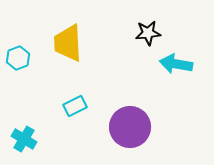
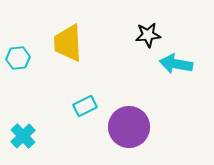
black star: moved 2 px down
cyan hexagon: rotated 15 degrees clockwise
cyan rectangle: moved 10 px right
purple circle: moved 1 px left
cyan cross: moved 1 px left, 3 px up; rotated 15 degrees clockwise
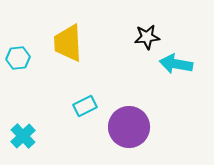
black star: moved 1 px left, 2 px down
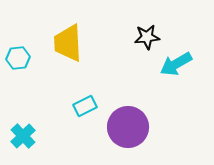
cyan arrow: rotated 40 degrees counterclockwise
purple circle: moved 1 px left
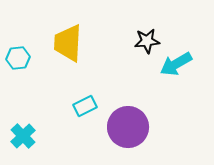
black star: moved 4 px down
yellow trapezoid: rotated 6 degrees clockwise
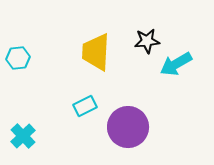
yellow trapezoid: moved 28 px right, 9 px down
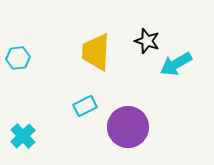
black star: rotated 25 degrees clockwise
